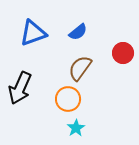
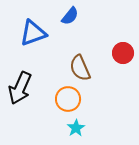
blue semicircle: moved 8 px left, 16 px up; rotated 12 degrees counterclockwise
brown semicircle: rotated 60 degrees counterclockwise
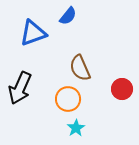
blue semicircle: moved 2 px left
red circle: moved 1 px left, 36 px down
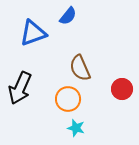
cyan star: rotated 24 degrees counterclockwise
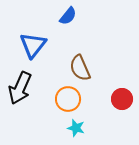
blue triangle: moved 12 px down; rotated 32 degrees counterclockwise
red circle: moved 10 px down
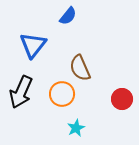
black arrow: moved 1 px right, 4 px down
orange circle: moved 6 px left, 5 px up
cyan star: rotated 30 degrees clockwise
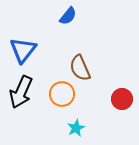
blue triangle: moved 10 px left, 5 px down
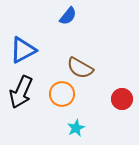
blue triangle: rotated 24 degrees clockwise
brown semicircle: rotated 36 degrees counterclockwise
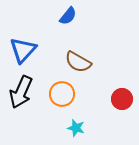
blue triangle: rotated 20 degrees counterclockwise
brown semicircle: moved 2 px left, 6 px up
cyan star: rotated 30 degrees counterclockwise
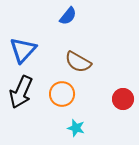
red circle: moved 1 px right
